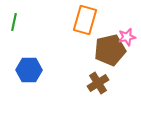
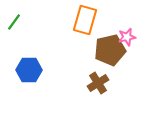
green line: rotated 24 degrees clockwise
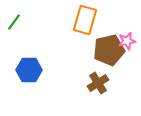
pink star: moved 4 px down
brown pentagon: moved 1 px left
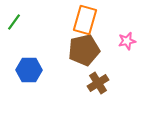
brown pentagon: moved 25 px left
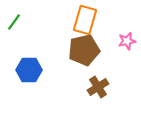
brown cross: moved 4 px down
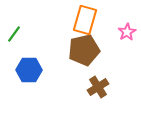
green line: moved 12 px down
pink star: moved 9 px up; rotated 18 degrees counterclockwise
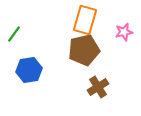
pink star: moved 3 px left; rotated 18 degrees clockwise
blue hexagon: rotated 10 degrees counterclockwise
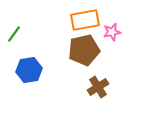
orange rectangle: rotated 64 degrees clockwise
pink star: moved 12 px left
